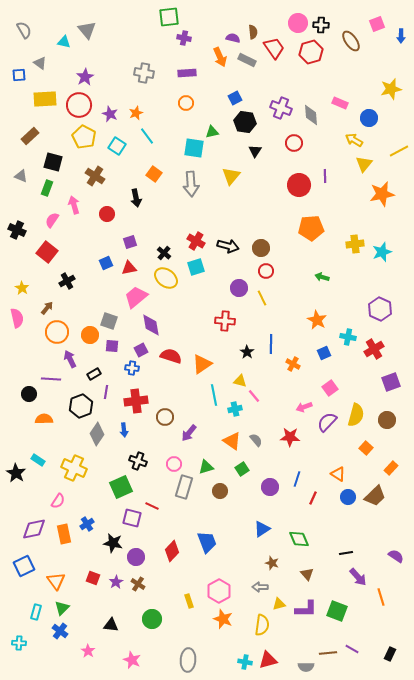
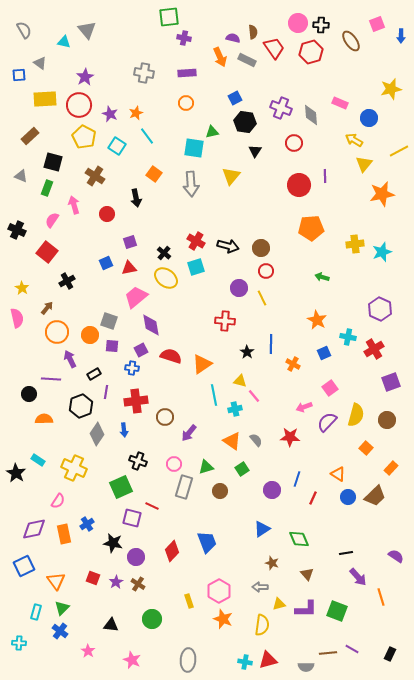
purple circle at (270, 487): moved 2 px right, 3 px down
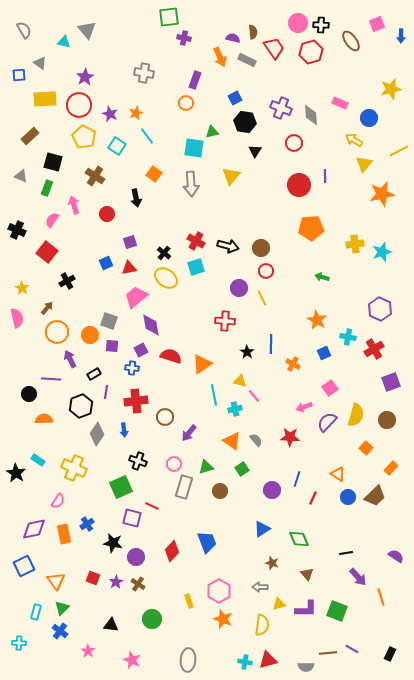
purple rectangle at (187, 73): moved 8 px right, 7 px down; rotated 66 degrees counterclockwise
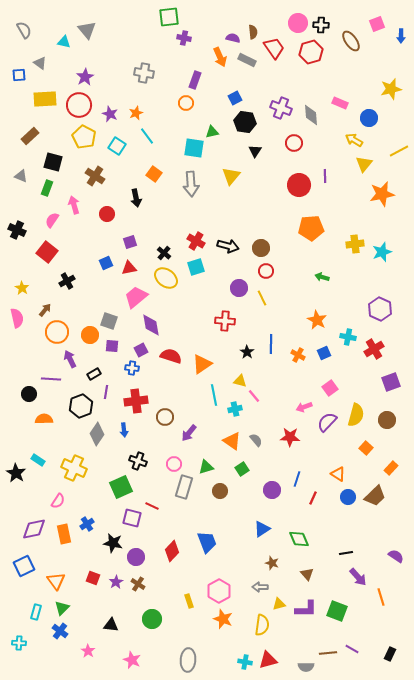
brown arrow at (47, 308): moved 2 px left, 2 px down
orange cross at (293, 364): moved 5 px right, 9 px up
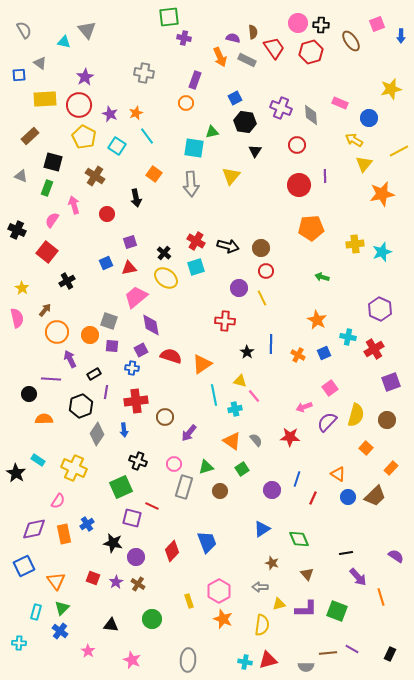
red circle at (294, 143): moved 3 px right, 2 px down
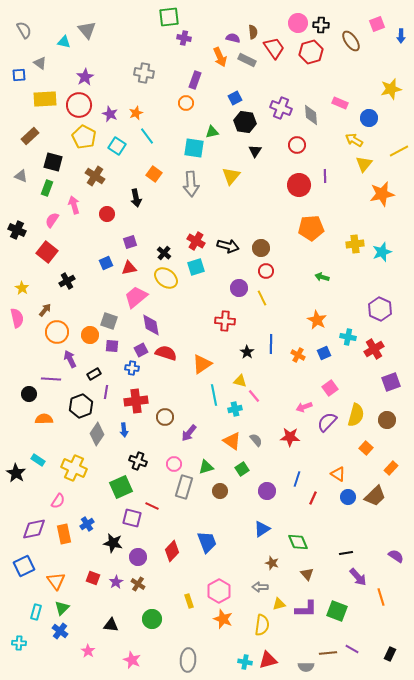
red semicircle at (171, 356): moved 5 px left, 3 px up
purple circle at (272, 490): moved 5 px left, 1 px down
green diamond at (299, 539): moved 1 px left, 3 px down
purple circle at (136, 557): moved 2 px right
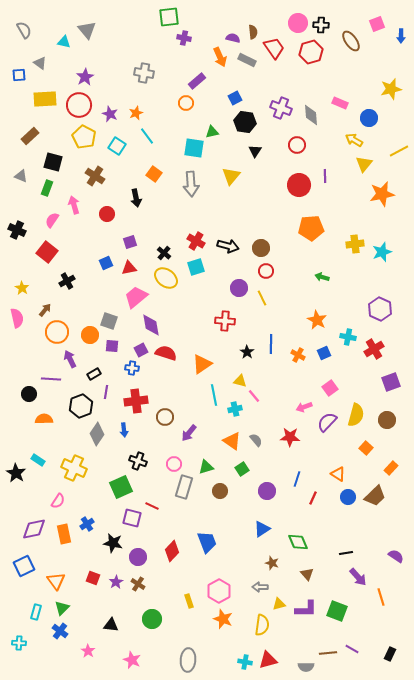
purple rectangle at (195, 80): moved 2 px right, 1 px down; rotated 30 degrees clockwise
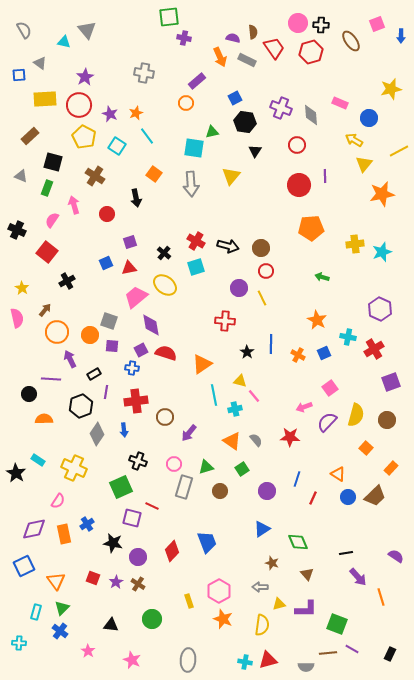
yellow ellipse at (166, 278): moved 1 px left, 7 px down
green square at (337, 611): moved 13 px down
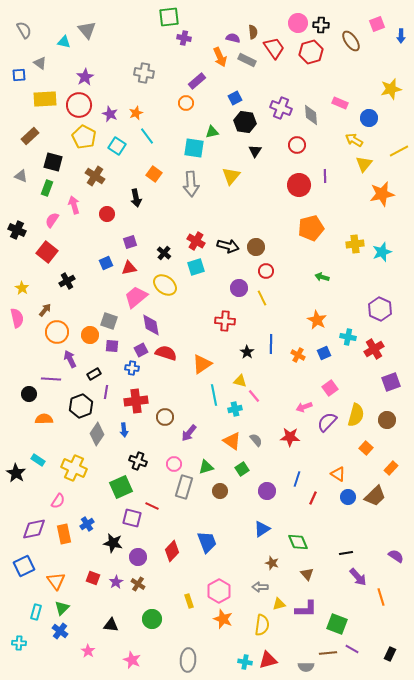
orange pentagon at (311, 228): rotated 10 degrees counterclockwise
brown circle at (261, 248): moved 5 px left, 1 px up
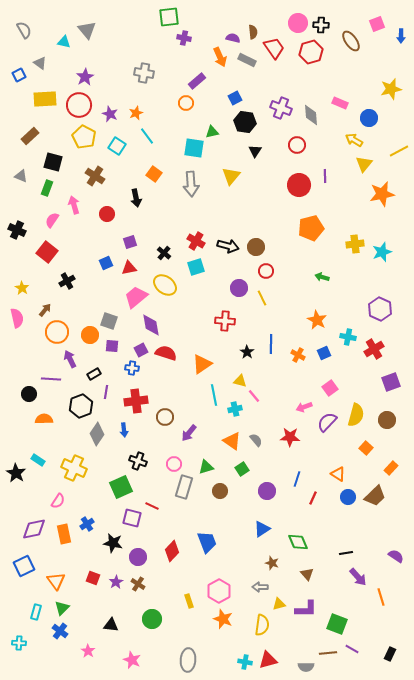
blue square at (19, 75): rotated 24 degrees counterclockwise
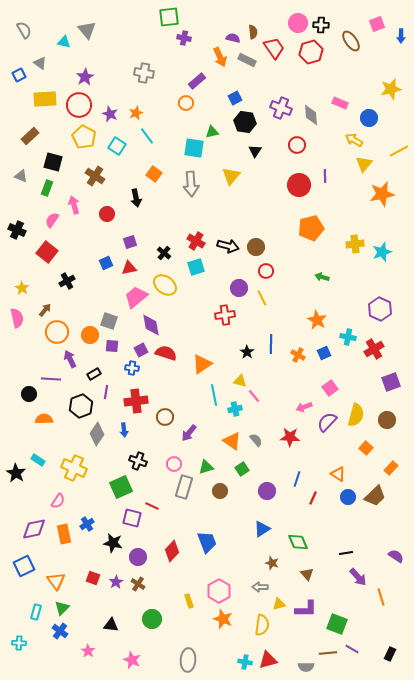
red cross at (225, 321): moved 6 px up; rotated 12 degrees counterclockwise
